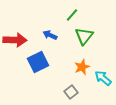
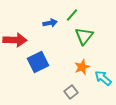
blue arrow: moved 12 px up; rotated 144 degrees clockwise
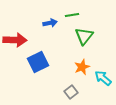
green line: rotated 40 degrees clockwise
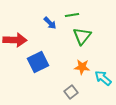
blue arrow: rotated 56 degrees clockwise
green triangle: moved 2 px left
orange star: rotated 28 degrees clockwise
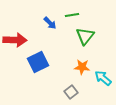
green triangle: moved 3 px right
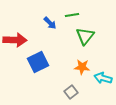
cyan arrow: rotated 24 degrees counterclockwise
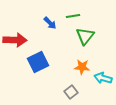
green line: moved 1 px right, 1 px down
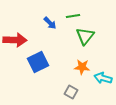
gray square: rotated 24 degrees counterclockwise
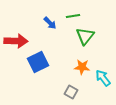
red arrow: moved 1 px right, 1 px down
cyan arrow: rotated 36 degrees clockwise
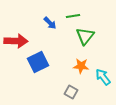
orange star: moved 1 px left, 1 px up
cyan arrow: moved 1 px up
